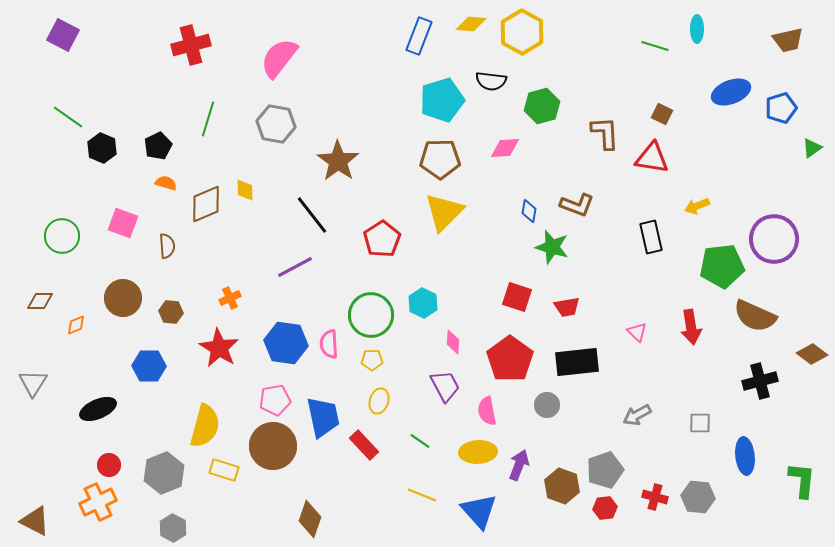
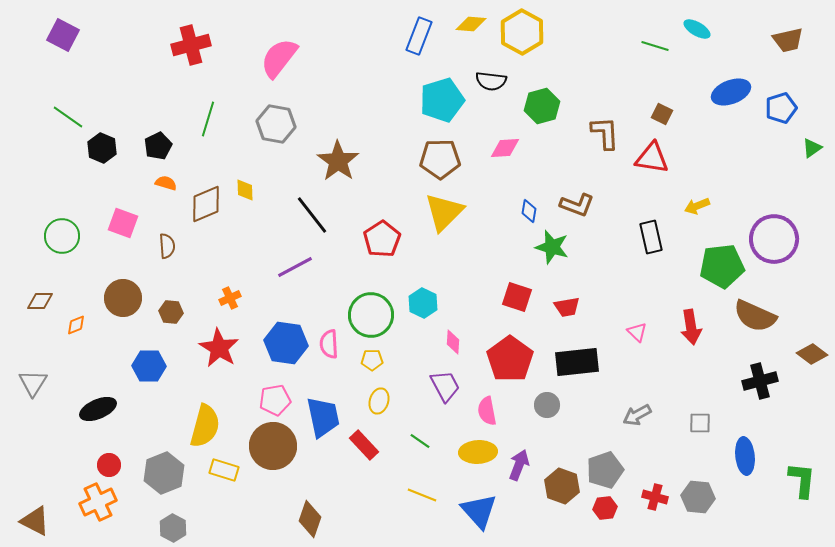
cyan ellipse at (697, 29): rotated 60 degrees counterclockwise
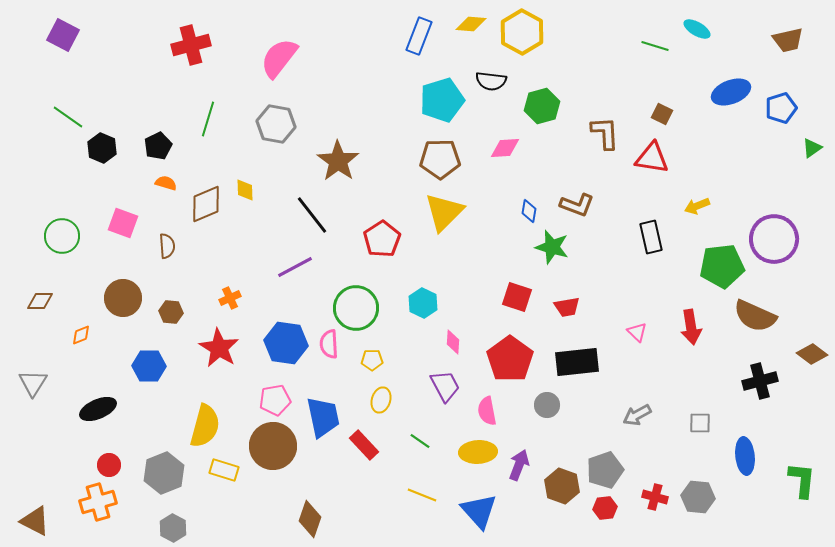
green circle at (371, 315): moved 15 px left, 7 px up
orange diamond at (76, 325): moved 5 px right, 10 px down
yellow ellipse at (379, 401): moved 2 px right, 1 px up
orange cross at (98, 502): rotated 9 degrees clockwise
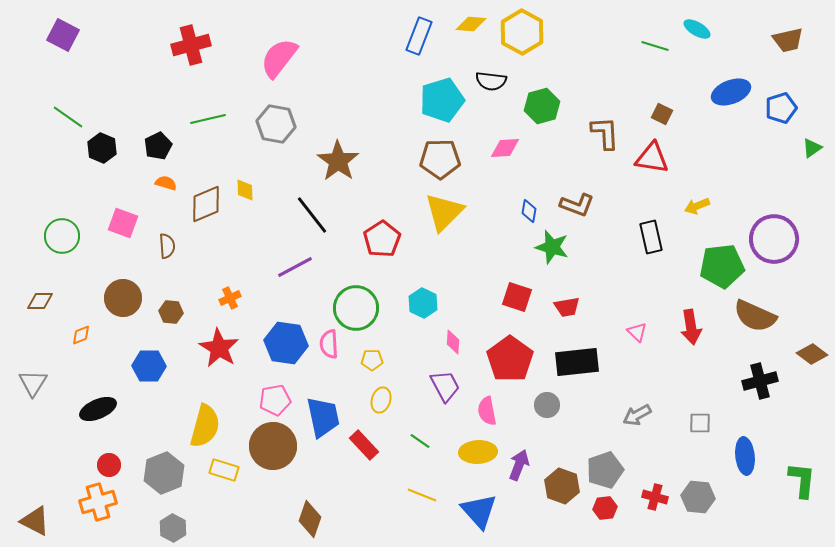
green line at (208, 119): rotated 60 degrees clockwise
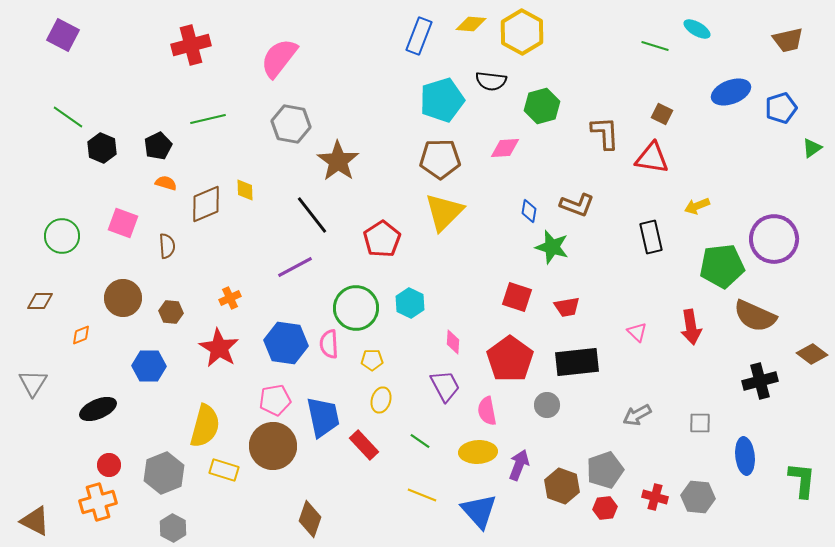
gray hexagon at (276, 124): moved 15 px right
cyan hexagon at (423, 303): moved 13 px left
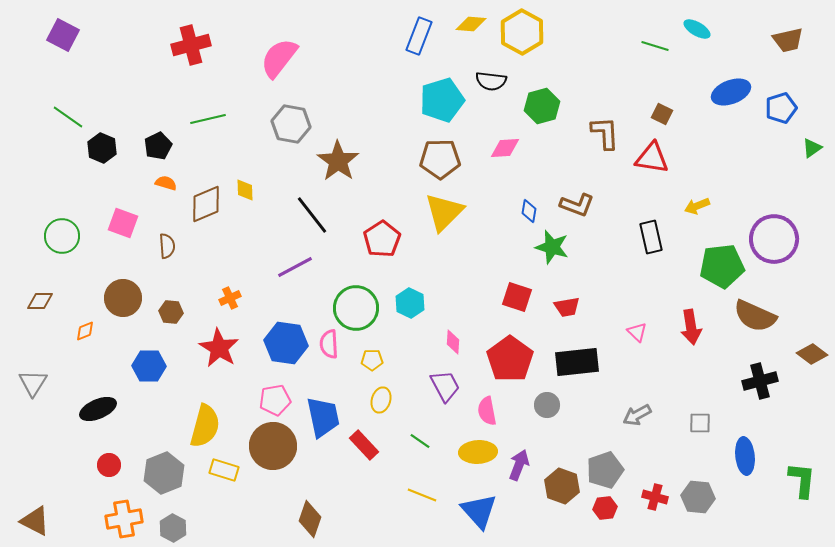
orange diamond at (81, 335): moved 4 px right, 4 px up
orange cross at (98, 502): moved 26 px right, 17 px down; rotated 6 degrees clockwise
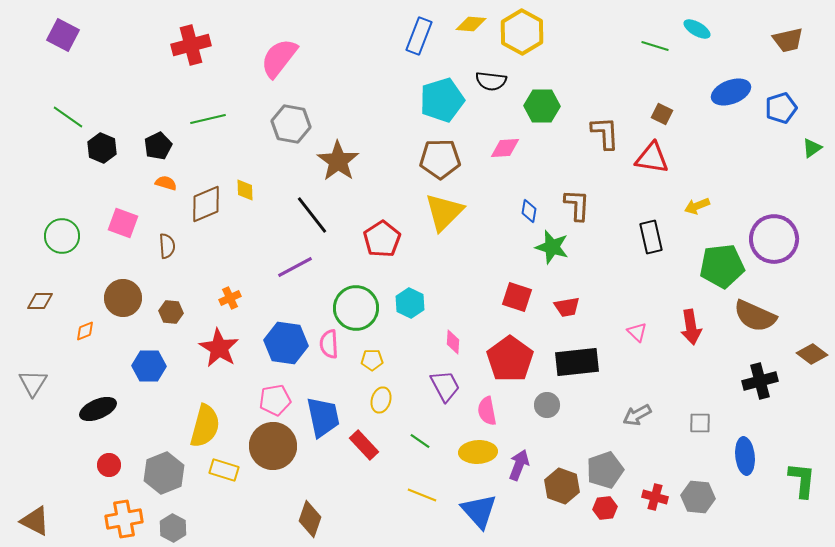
green hexagon at (542, 106): rotated 16 degrees clockwise
brown L-shape at (577, 205): rotated 108 degrees counterclockwise
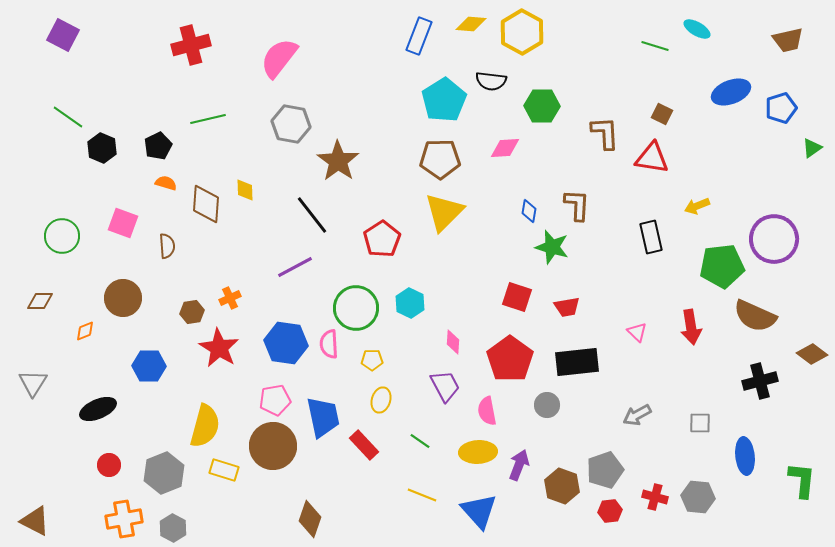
cyan pentagon at (442, 100): moved 2 px right; rotated 15 degrees counterclockwise
brown diamond at (206, 204): rotated 63 degrees counterclockwise
brown hexagon at (171, 312): moved 21 px right; rotated 15 degrees counterclockwise
red hexagon at (605, 508): moved 5 px right, 3 px down
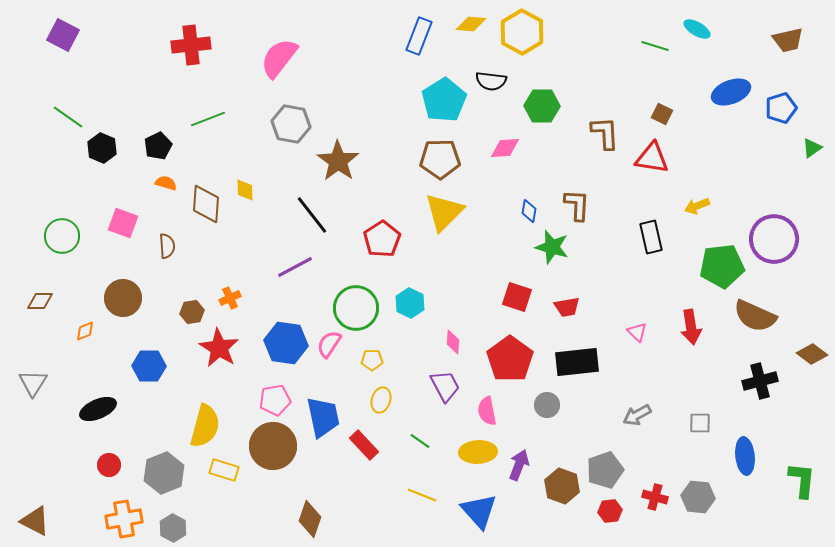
red cross at (191, 45): rotated 9 degrees clockwise
green line at (208, 119): rotated 8 degrees counterclockwise
pink semicircle at (329, 344): rotated 36 degrees clockwise
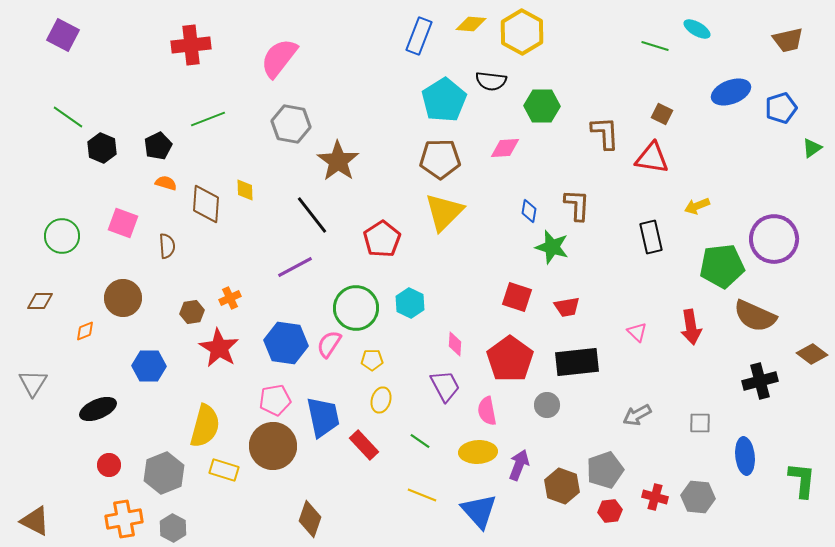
pink diamond at (453, 342): moved 2 px right, 2 px down
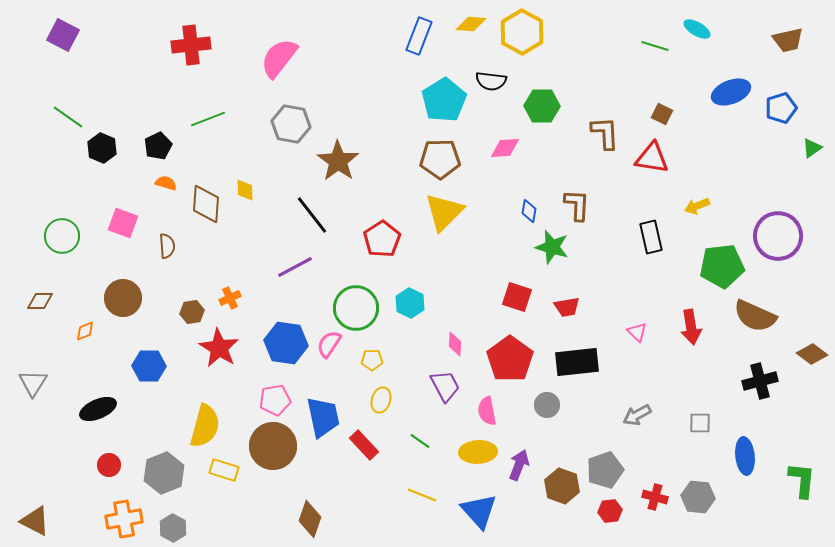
purple circle at (774, 239): moved 4 px right, 3 px up
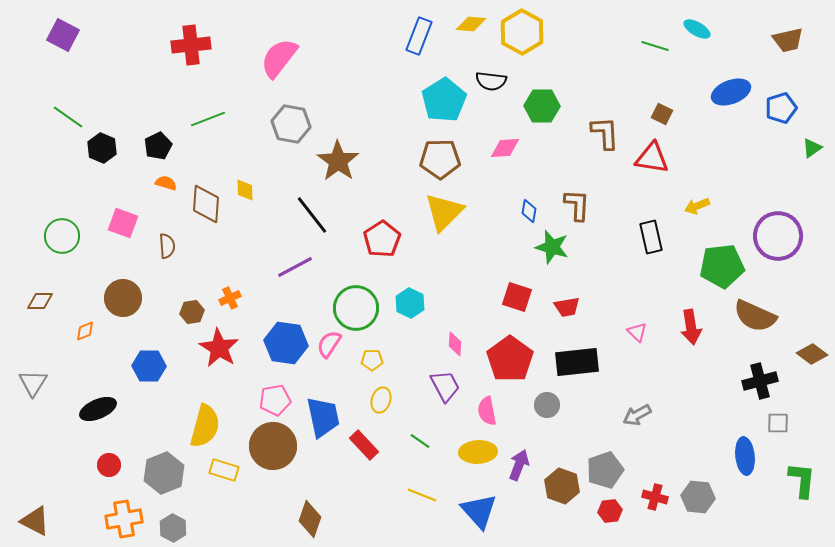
gray square at (700, 423): moved 78 px right
